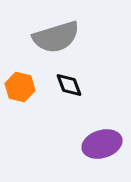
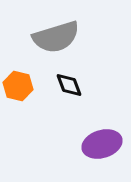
orange hexagon: moved 2 px left, 1 px up
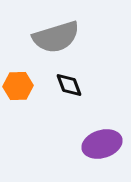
orange hexagon: rotated 16 degrees counterclockwise
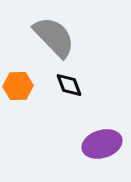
gray semicircle: moved 2 px left; rotated 117 degrees counterclockwise
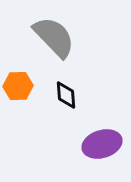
black diamond: moved 3 px left, 10 px down; rotated 16 degrees clockwise
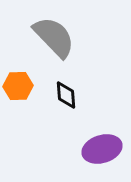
purple ellipse: moved 5 px down
